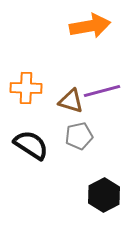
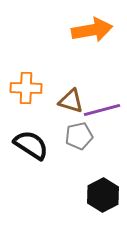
orange arrow: moved 2 px right, 4 px down
purple line: moved 19 px down
black hexagon: moved 1 px left
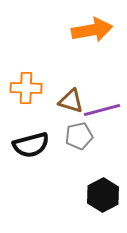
black semicircle: rotated 132 degrees clockwise
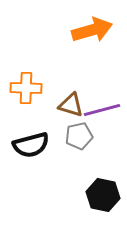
orange arrow: rotated 6 degrees counterclockwise
brown triangle: moved 4 px down
black hexagon: rotated 20 degrees counterclockwise
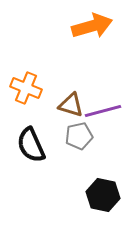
orange arrow: moved 4 px up
orange cross: rotated 20 degrees clockwise
purple line: moved 1 px right, 1 px down
black semicircle: rotated 81 degrees clockwise
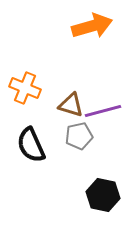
orange cross: moved 1 px left
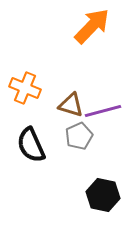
orange arrow: rotated 30 degrees counterclockwise
gray pentagon: rotated 12 degrees counterclockwise
